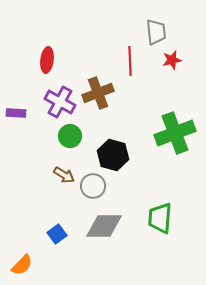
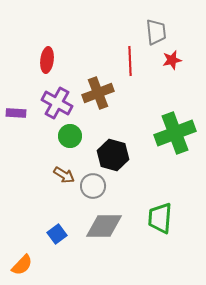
purple cross: moved 3 px left, 1 px down
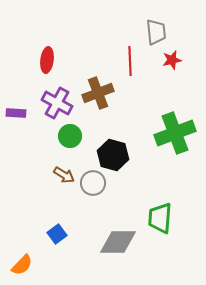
gray circle: moved 3 px up
gray diamond: moved 14 px right, 16 px down
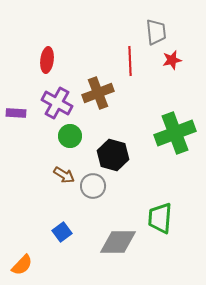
gray circle: moved 3 px down
blue square: moved 5 px right, 2 px up
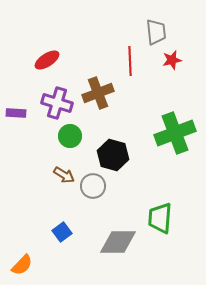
red ellipse: rotated 50 degrees clockwise
purple cross: rotated 12 degrees counterclockwise
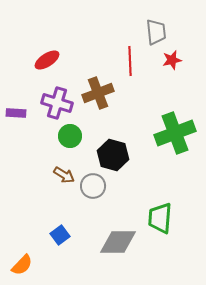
blue square: moved 2 px left, 3 px down
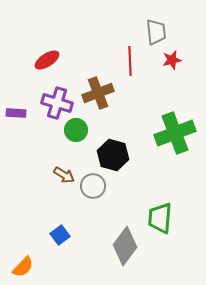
green circle: moved 6 px right, 6 px up
gray diamond: moved 7 px right, 4 px down; rotated 54 degrees counterclockwise
orange semicircle: moved 1 px right, 2 px down
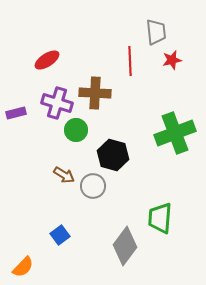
brown cross: moved 3 px left; rotated 24 degrees clockwise
purple rectangle: rotated 18 degrees counterclockwise
